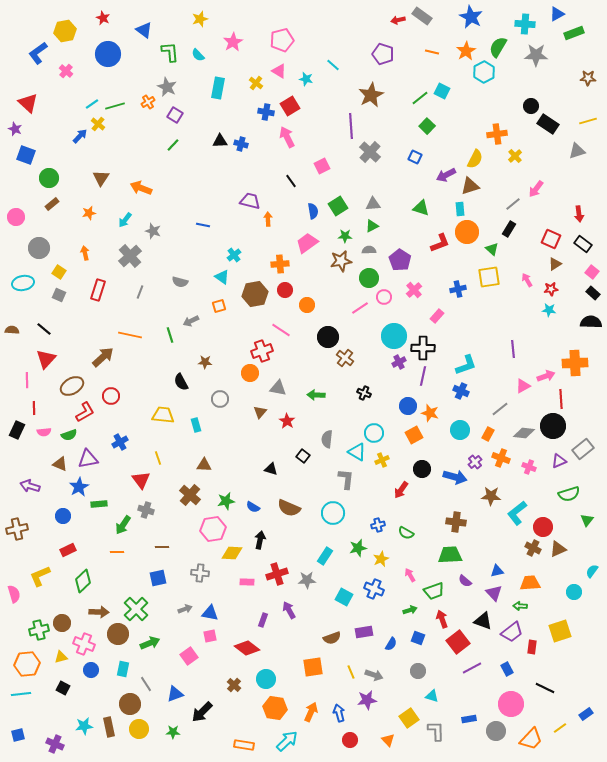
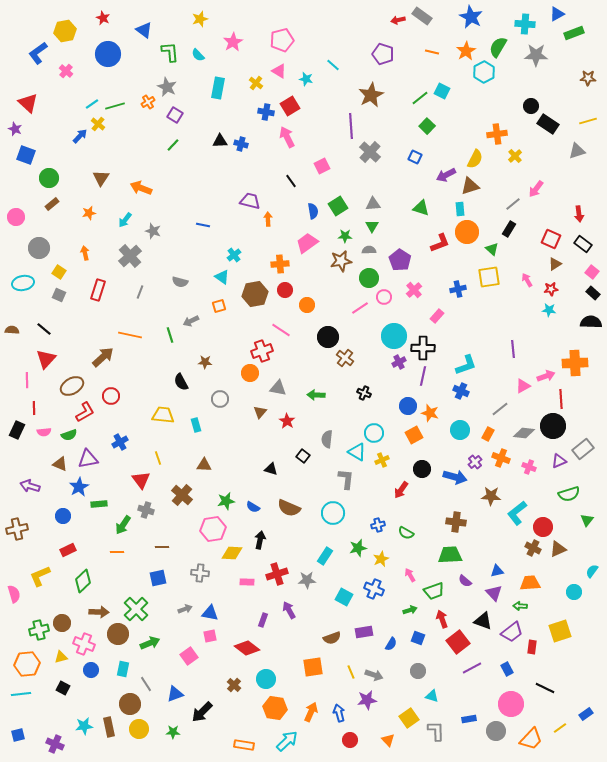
green triangle at (372, 226): rotated 32 degrees counterclockwise
brown cross at (190, 495): moved 8 px left
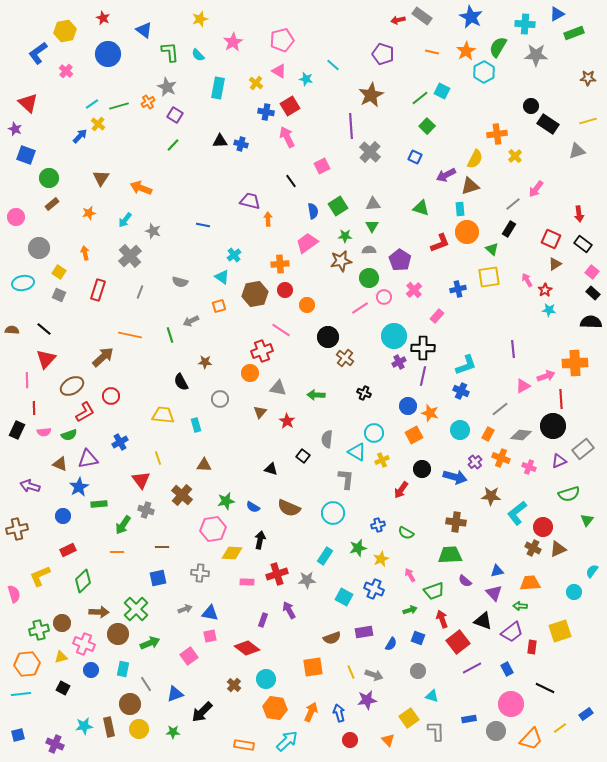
green line at (115, 106): moved 4 px right
red star at (551, 289): moved 6 px left, 1 px down; rotated 24 degrees counterclockwise
gray diamond at (524, 433): moved 3 px left, 2 px down
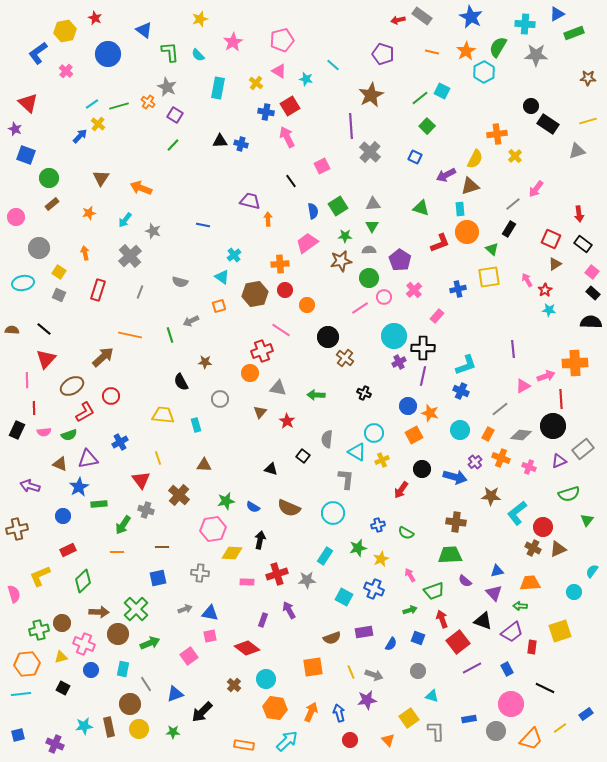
red star at (103, 18): moved 8 px left
orange cross at (148, 102): rotated 24 degrees counterclockwise
brown cross at (182, 495): moved 3 px left
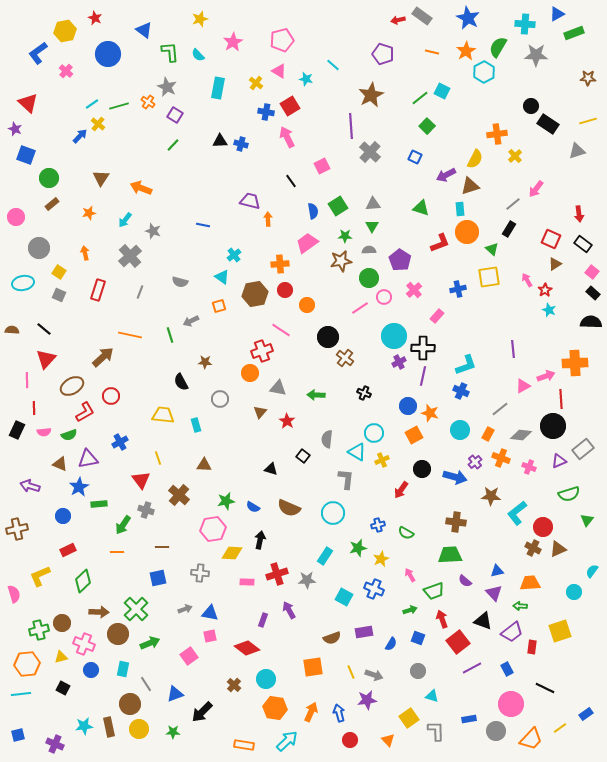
blue star at (471, 17): moved 3 px left, 1 px down
cyan star at (549, 310): rotated 16 degrees clockwise
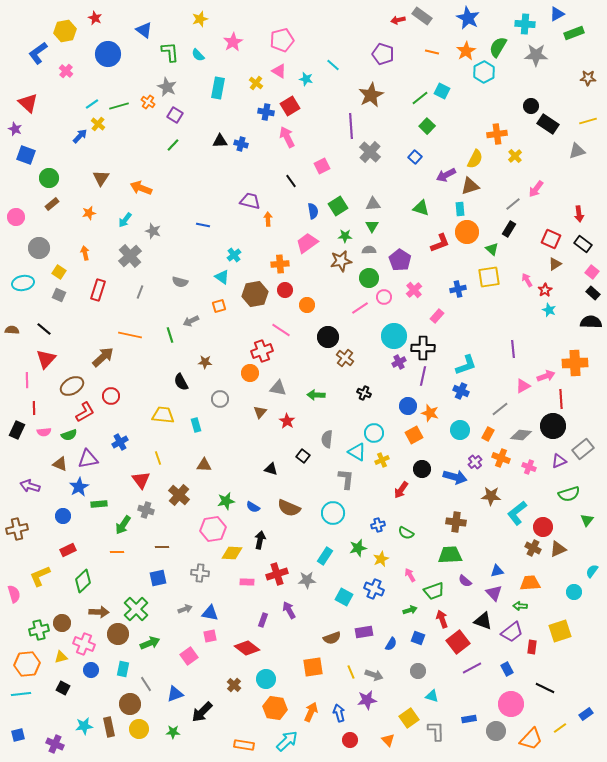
blue square at (415, 157): rotated 16 degrees clockwise
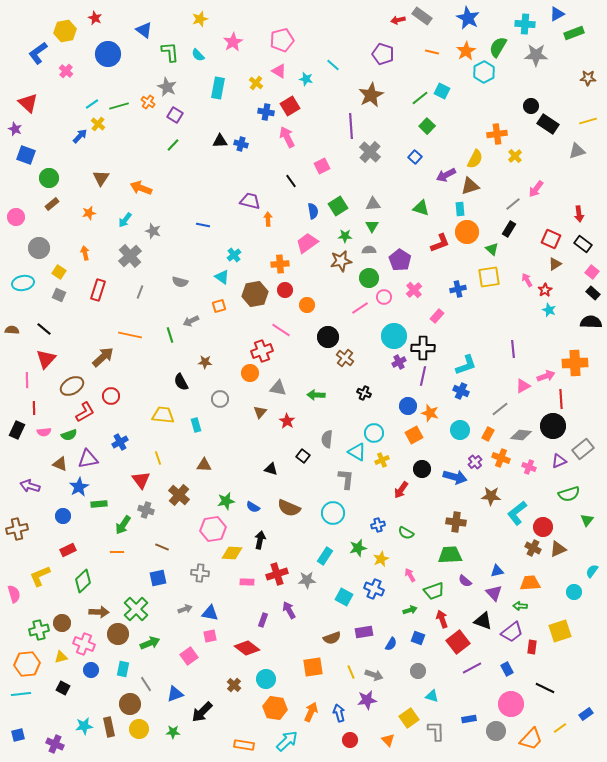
brown line at (162, 547): rotated 24 degrees clockwise
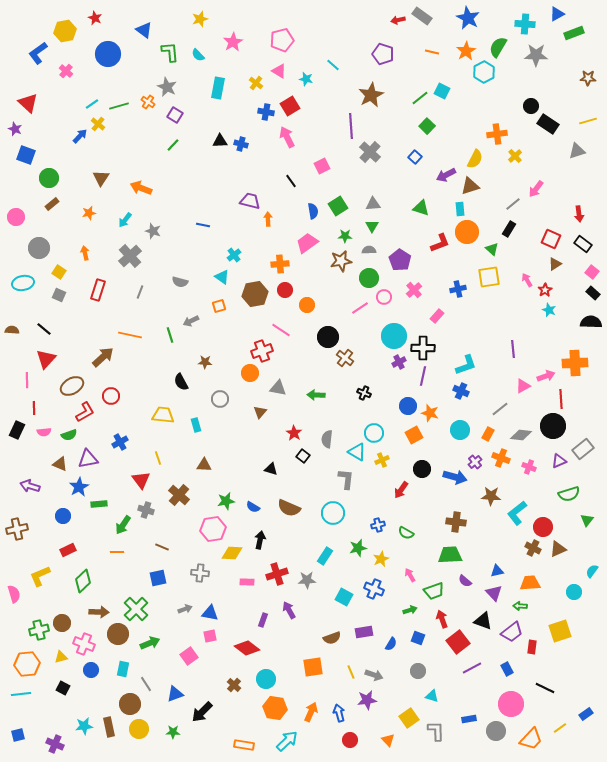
red star at (287, 421): moved 7 px right, 12 px down
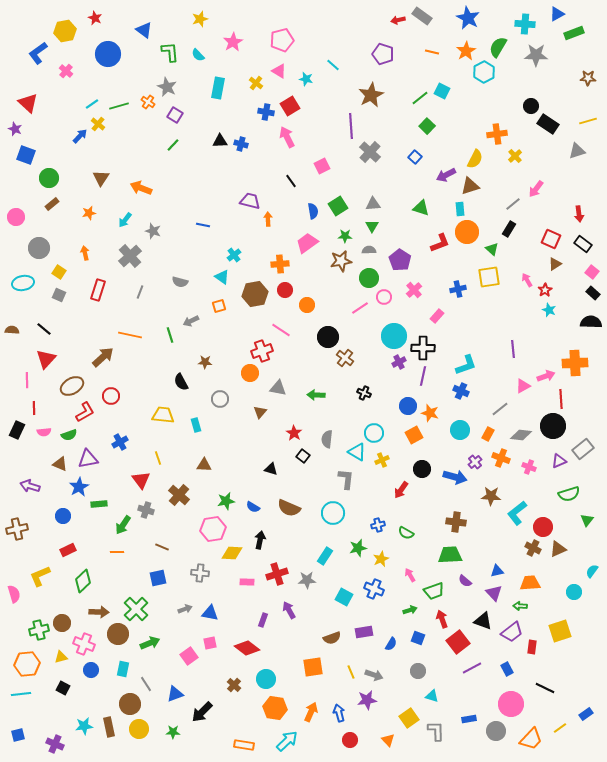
pink square at (210, 636): moved 7 px down
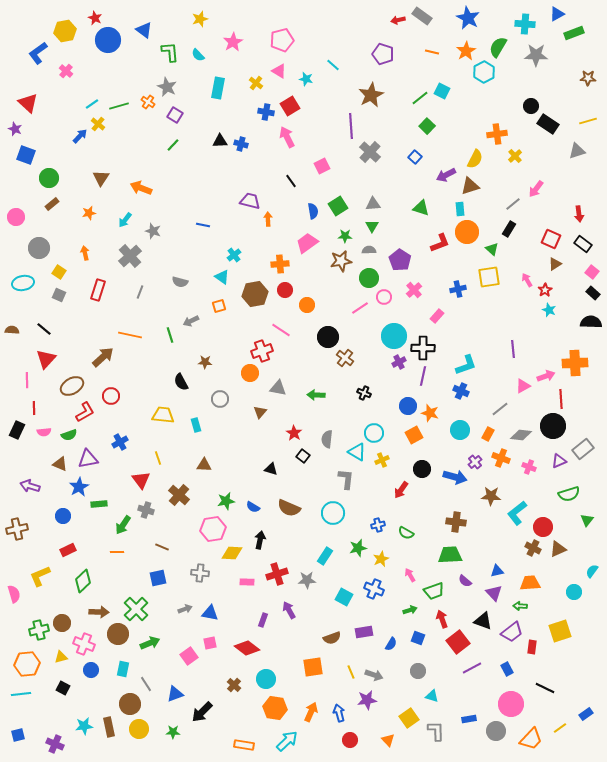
blue circle at (108, 54): moved 14 px up
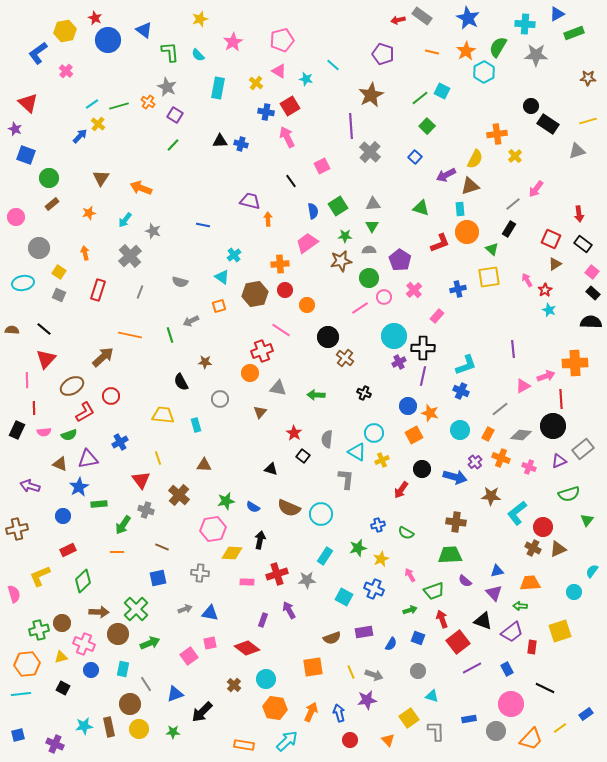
cyan circle at (333, 513): moved 12 px left, 1 px down
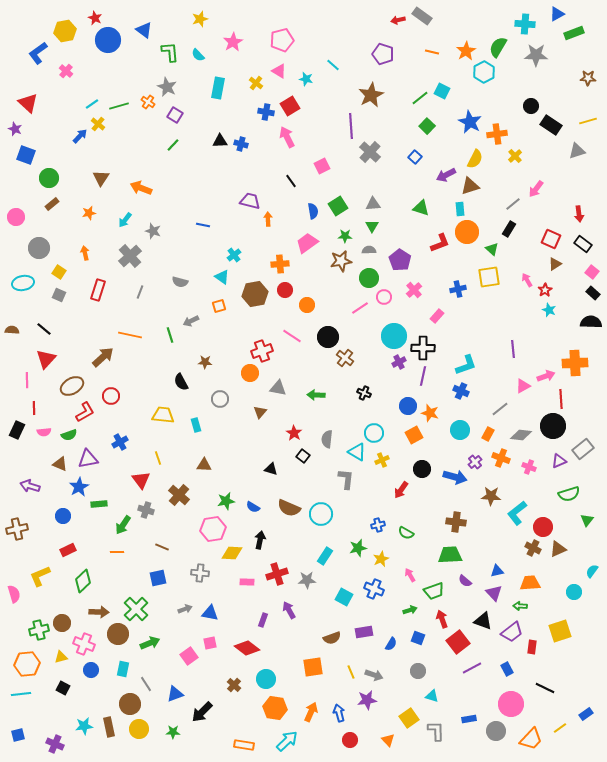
blue star at (468, 18): moved 2 px right, 104 px down
black rectangle at (548, 124): moved 3 px right, 1 px down
pink line at (281, 330): moved 11 px right, 6 px down
